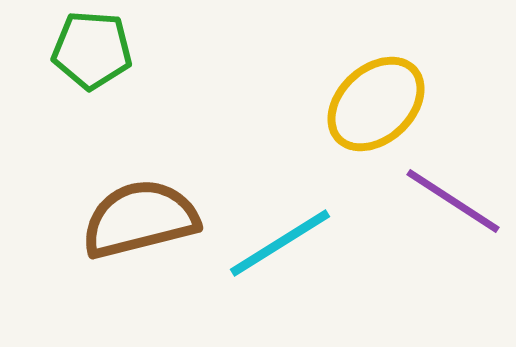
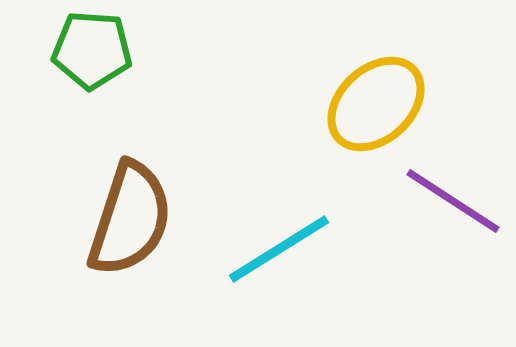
brown semicircle: moved 10 px left; rotated 122 degrees clockwise
cyan line: moved 1 px left, 6 px down
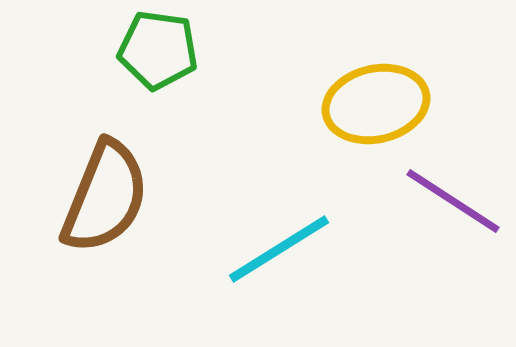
green pentagon: moved 66 px right; rotated 4 degrees clockwise
yellow ellipse: rotated 30 degrees clockwise
brown semicircle: moved 25 px left, 22 px up; rotated 4 degrees clockwise
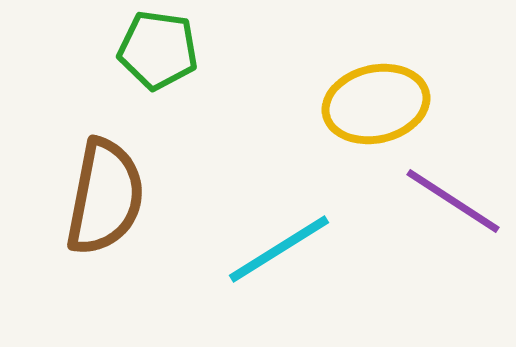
brown semicircle: rotated 11 degrees counterclockwise
